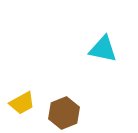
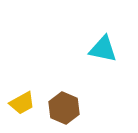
brown hexagon: moved 5 px up; rotated 16 degrees counterclockwise
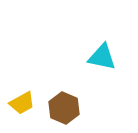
cyan triangle: moved 1 px left, 8 px down
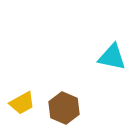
cyan triangle: moved 10 px right
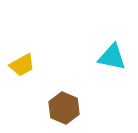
yellow trapezoid: moved 38 px up
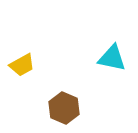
cyan triangle: moved 1 px down
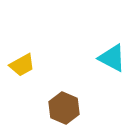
cyan triangle: rotated 16 degrees clockwise
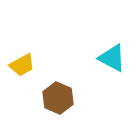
brown hexagon: moved 6 px left, 10 px up
